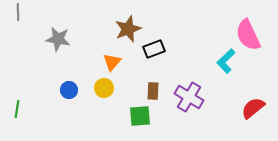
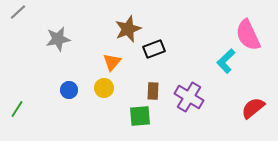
gray line: rotated 48 degrees clockwise
gray star: rotated 20 degrees counterclockwise
green line: rotated 24 degrees clockwise
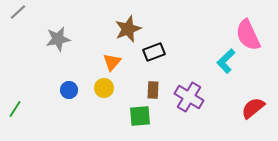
black rectangle: moved 3 px down
brown rectangle: moved 1 px up
green line: moved 2 px left
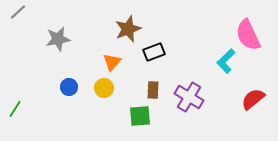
blue circle: moved 3 px up
red semicircle: moved 9 px up
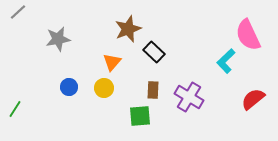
black rectangle: rotated 65 degrees clockwise
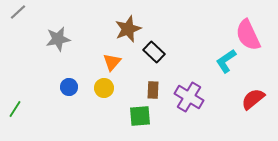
cyan L-shape: rotated 10 degrees clockwise
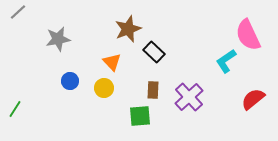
orange triangle: rotated 24 degrees counterclockwise
blue circle: moved 1 px right, 6 px up
purple cross: rotated 16 degrees clockwise
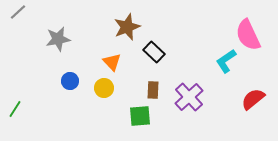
brown star: moved 1 px left, 2 px up
